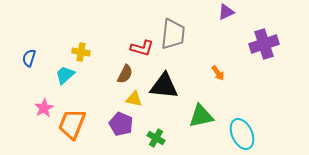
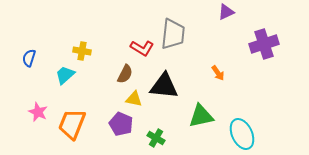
red L-shape: rotated 15 degrees clockwise
yellow cross: moved 1 px right, 1 px up
pink star: moved 6 px left, 4 px down; rotated 18 degrees counterclockwise
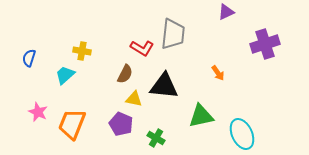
purple cross: moved 1 px right
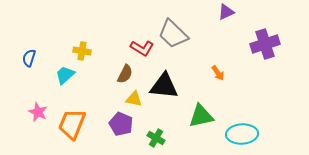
gray trapezoid: rotated 128 degrees clockwise
cyan ellipse: rotated 68 degrees counterclockwise
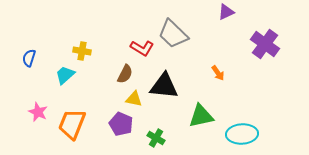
purple cross: rotated 36 degrees counterclockwise
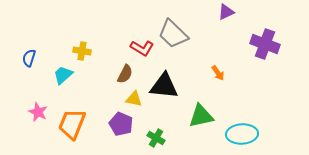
purple cross: rotated 16 degrees counterclockwise
cyan trapezoid: moved 2 px left
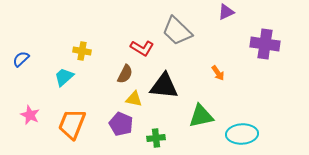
gray trapezoid: moved 4 px right, 3 px up
purple cross: rotated 12 degrees counterclockwise
blue semicircle: moved 8 px left, 1 px down; rotated 30 degrees clockwise
cyan trapezoid: moved 1 px right, 2 px down
pink star: moved 8 px left, 3 px down
green cross: rotated 36 degrees counterclockwise
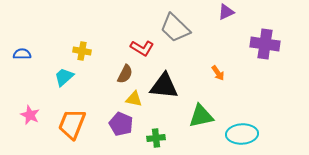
gray trapezoid: moved 2 px left, 3 px up
blue semicircle: moved 1 px right, 5 px up; rotated 42 degrees clockwise
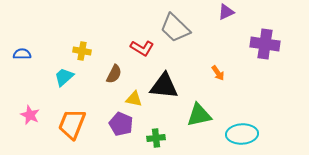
brown semicircle: moved 11 px left
green triangle: moved 2 px left, 1 px up
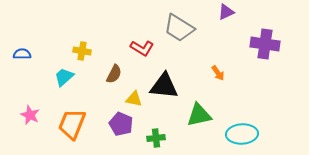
gray trapezoid: moved 4 px right; rotated 12 degrees counterclockwise
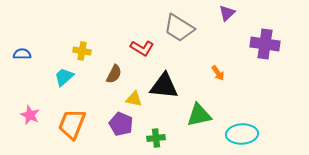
purple triangle: moved 1 px right, 1 px down; rotated 18 degrees counterclockwise
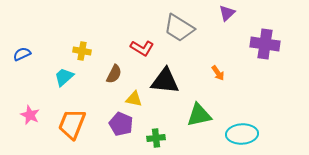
blue semicircle: rotated 24 degrees counterclockwise
black triangle: moved 1 px right, 5 px up
